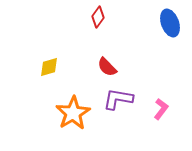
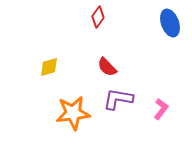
orange star: rotated 24 degrees clockwise
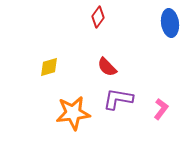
blue ellipse: rotated 12 degrees clockwise
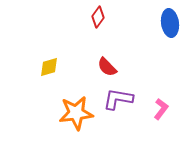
orange star: moved 3 px right
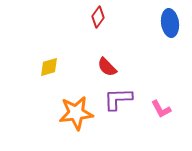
purple L-shape: rotated 12 degrees counterclockwise
pink L-shape: rotated 115 degrees clockwise
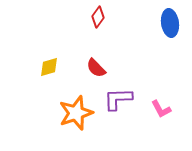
red semicircle: moved 11 px left, 1 px down
orange star: rotated 12 degrees counterclockwise
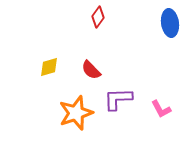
red semicircle: moved 5 px left, 2 px down
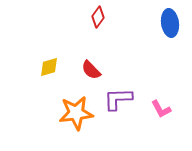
orange star: rotated 12 degrees clockwise
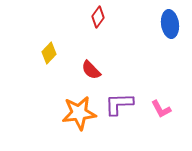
blue ellipse: moved 1 px down
yellow diamond: moved 14 px up; rotated 30 degrees counterclockwise
purple L-shape: moved 1 px right, 5 px down
orange star: moved 3 px right
